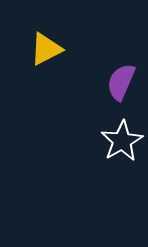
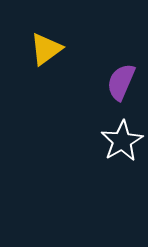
yellow triangle: rotated 9 degrees counterclockwise
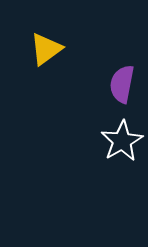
purple semicircle: moved 1 px right, 2 px down; rotated 12 degrees counterclockwise
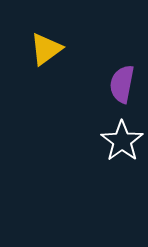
white star: rotated 6 degrees counterclockwise
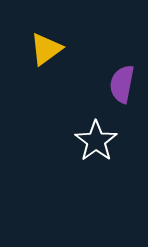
white star: moved 26 px left
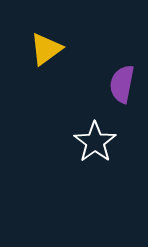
white star: moved 1 px left, 1 px down
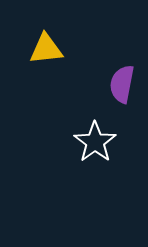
yellow triangle: rotated 30 degrees clockwise
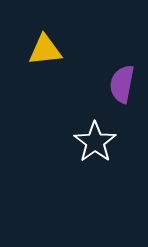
yellow triangle: moved 1 px left, 1 px down
